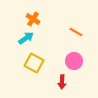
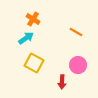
pink circle: moved 4 px right, 4 px down
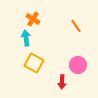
orange line: moved 6 px up; rotated 24 degrees clockwise
cyan arrow: rotated 63 degrees counterclockwise
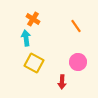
pink circle: moved 3 px up
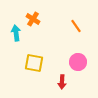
cyan arrow: moved 10 px left, 5 px up
yellow square: rotated 18 degrees counterclockwise
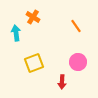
orange cross: moved 2 px up
yellow square: rotated 30 degrees counterclockwise
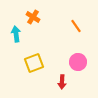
cyan arrow: moved 1 px down
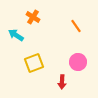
cyan arrow: moved 1 px down; rotated 49 degrees counterclockwise
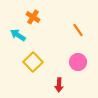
orange line: moved 2 px right, 4 px down
cyan arrow: moved 2 px right
yellow square: moved 1 px left, 1 px up; rotated 24 degrees counterclockwise
red arrow: moved 3 px left, 3 px down
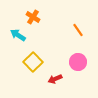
red arrow: moved 4 px left, 6 px up; rotated 64 degrees clockwise
